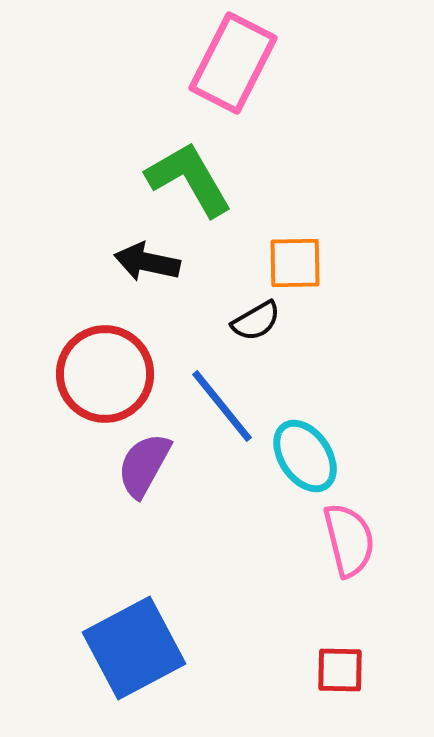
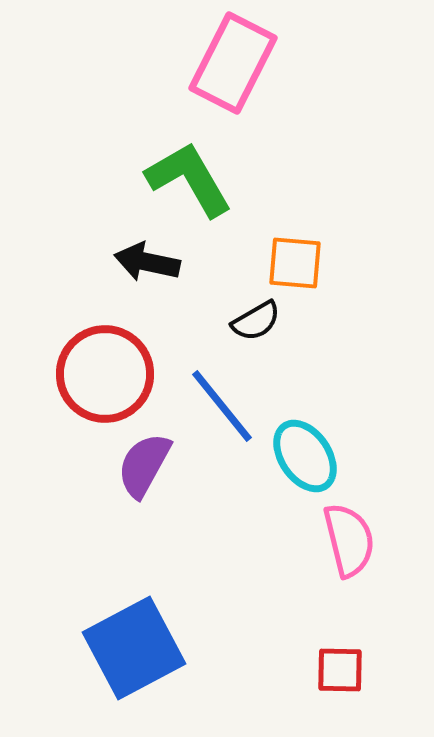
orange square: rotated 6 degrees clockwise
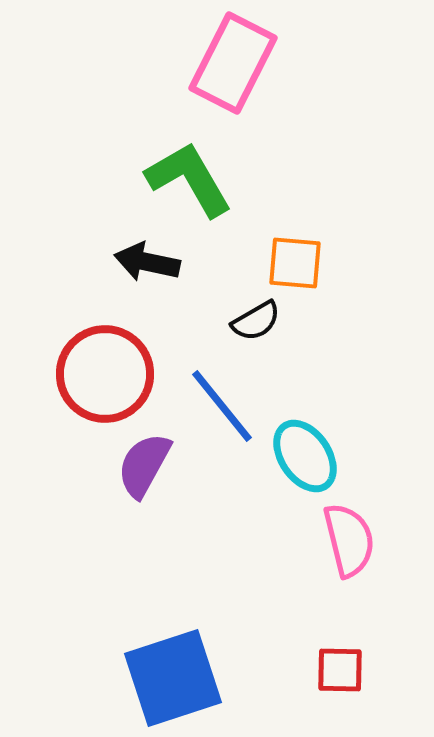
blue square: moved 39 px right, 30 px down; rotated 10 degrees clockwise
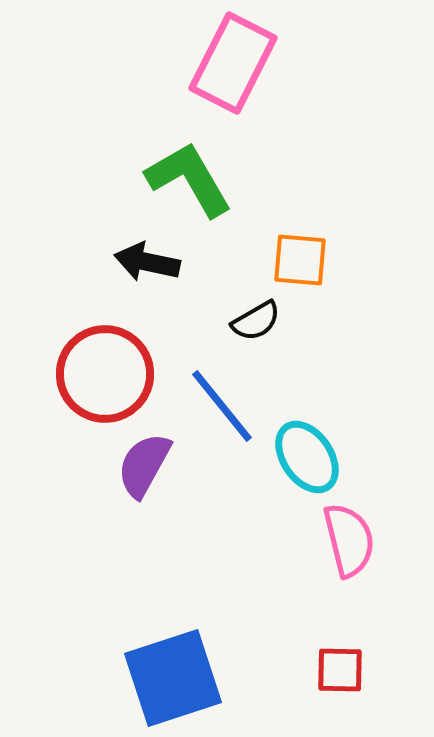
orange square: moved 5 px right, 3 px up
cyan ellipse: moved 2 px right, 1 px down
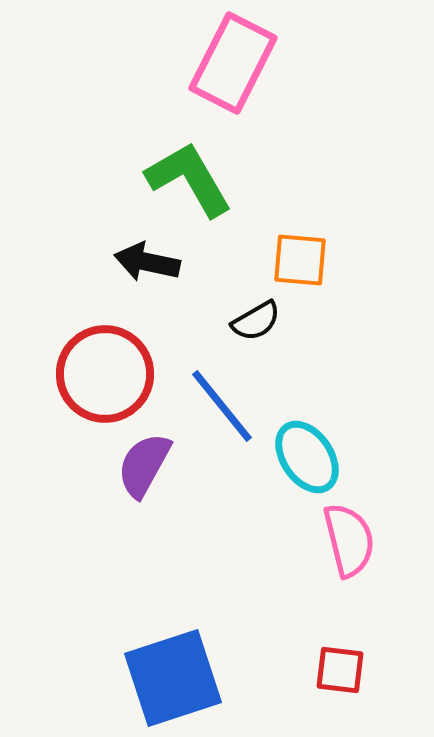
red square: rotated 6 degrees clockwise
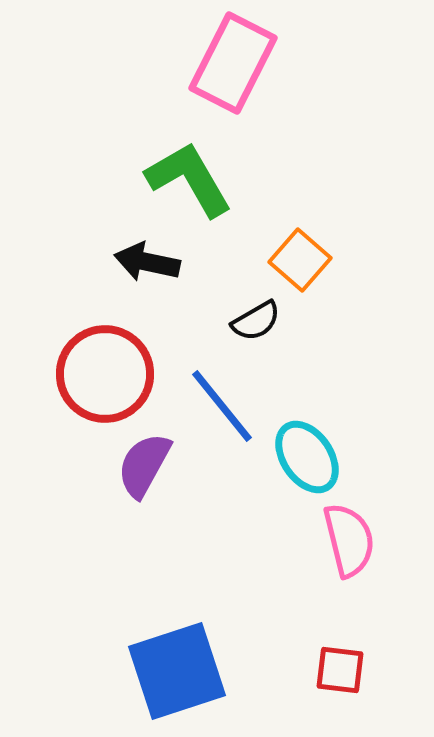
orange square: rotated 36 degrees clockwise
blue square: moved 4 px right, 7 px up
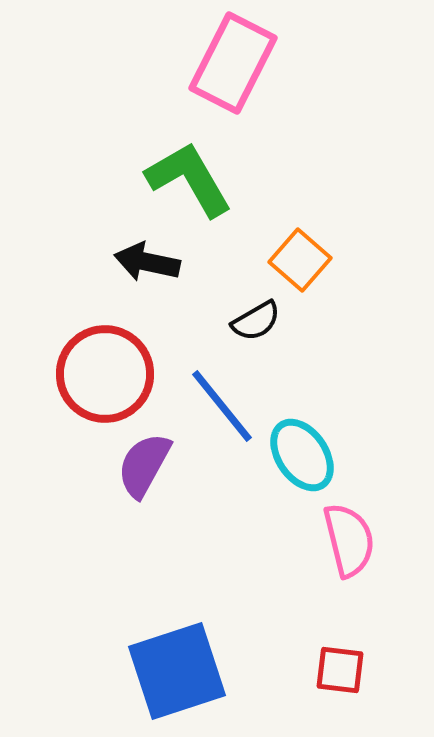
cyan ellipse: moved 5 px left, 2 px up
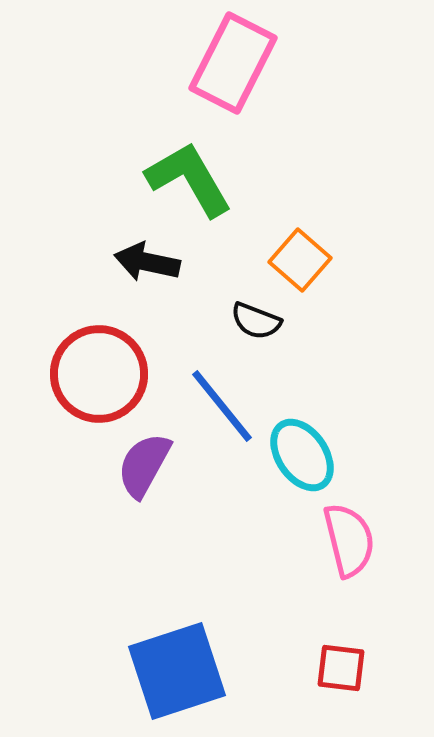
black semicircle: rotated 51 degrees clockwise
red circle: moved 6 px left
red square: moved 1 px right, 2 px up
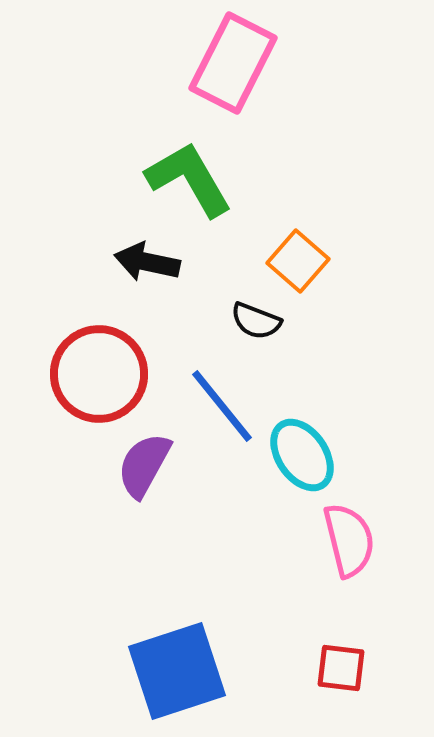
orange square: moved 2 px left, 1 px down
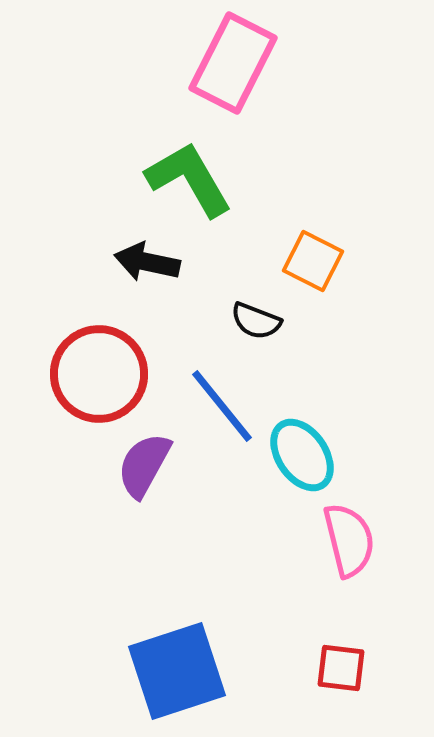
orange square: moved 15 px right; rotated 14 degrees counterclockwise
